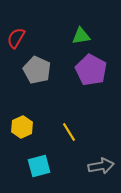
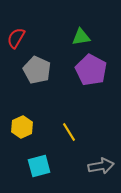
green triangle: moved 1 px down
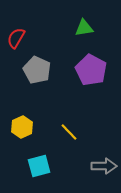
green triangle: moved 3 px right, 9 px up
yellow line: rotated 12 degrees counterclockwise
gray arrow: moved 3 px right; rotated 10 degrees clockwise
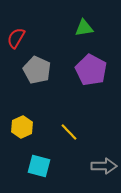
cyan square: rotated 30 degrees clockwise
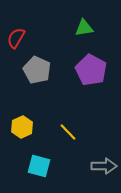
yellow line: moved 1 px left
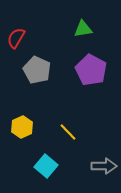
green triangle: moved 1 px left, 1 px down
cyan square: moved 7 px right; rotated 25 degrees clockwise
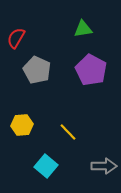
yellow hexagon: moved 2 px up; rotated 20 degrees clockwise
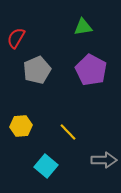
green triangle: moved 2 px up
gray pentagon: rotated 24 degrees clockwise
yellow hexagon: moved 1 px left, 1 px down
gray arrow: moved 6 px up
